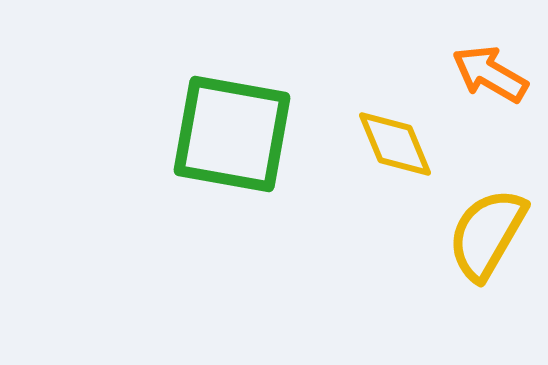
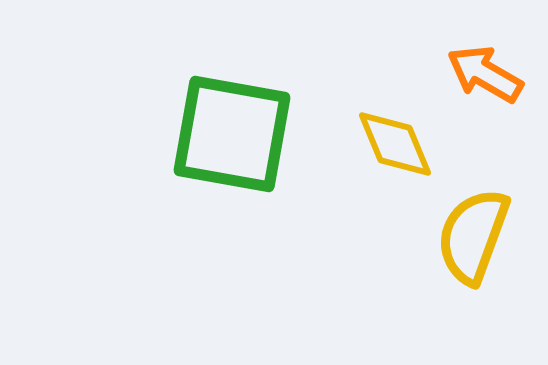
orange arrow: moved 5 px left
yellow semicircle: moved 14 px left, 2 px down; rotated 10 degrees counterclockwise
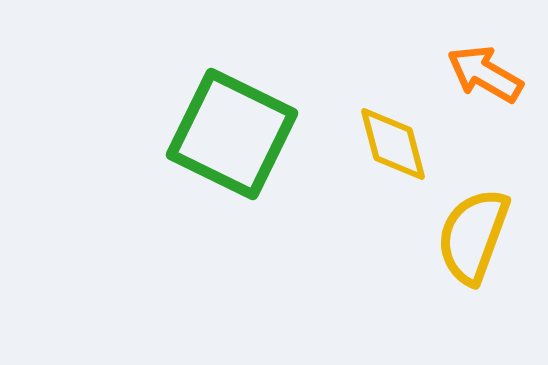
green square: rotated 16 degrees clockwise
yellow diamond: moved 2 px left; rotated 8 degrees clockwise
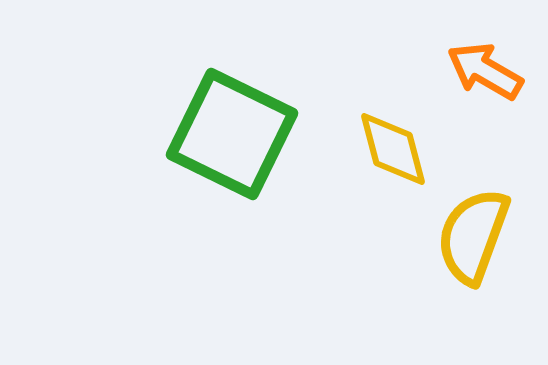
orange arrow: moved 3 px up
yellow diamond: moved 5 px down
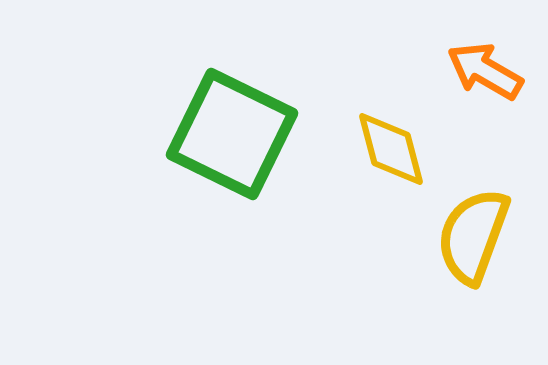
yellow diamond: moved 2 px left
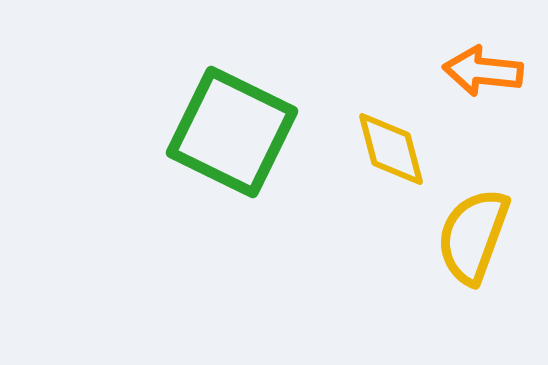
orange arrow: moved 2 px left; rotated 24 degrees counterclockwise
green square: moved 2 px up
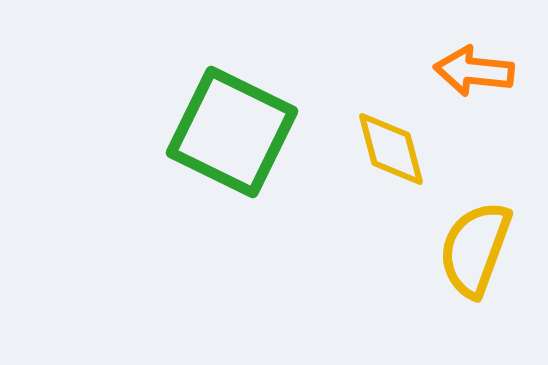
orange arrow: moved 9 px left
yellow semicircle: moved 2 px right, 13 px down
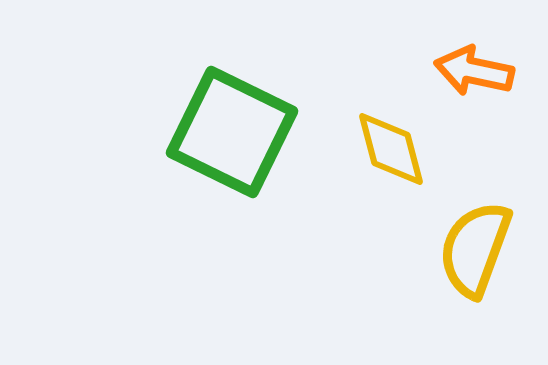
orange arrow: rotated 6 degrees clockwise
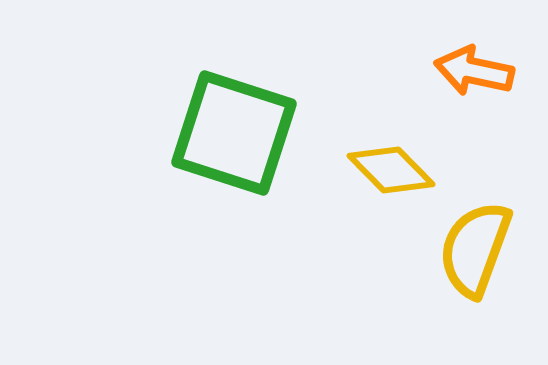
green square: moved 2 px right, 1 px down; rotated 8 degrees counterclockwise
yellow diamond: moved 21 px down; rotated 30 degrees counterclockwise
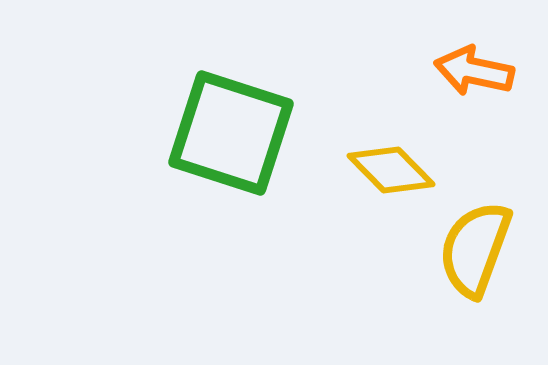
green square: moved 3 px left
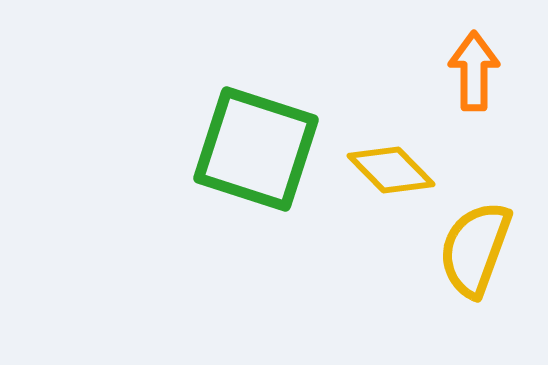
orange arrow: rotated 78 degrees clockwise
green square: moved 25 px right, 16 px down
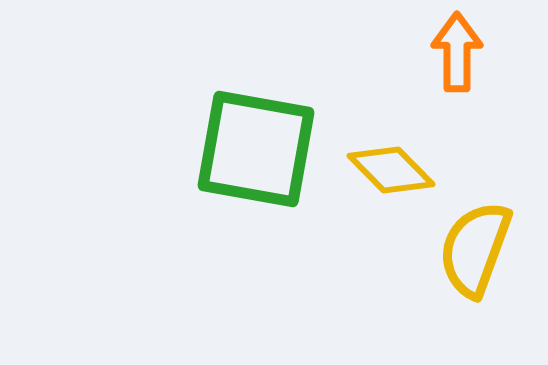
orange arrow: moved 17 px left, 19 px up
green square: rotated 8 degrees counterclockwise
